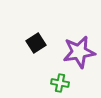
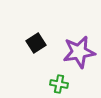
green cross: moved 1 px left, 1 px down
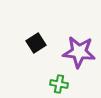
purple star: rotated 16 degrees clockwise
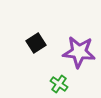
green cross: rotated 24 degrees clockwise
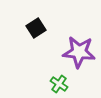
black square: moved 15 px up
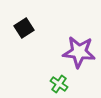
black square: moved 12 px left
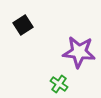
black square: moved 1 px left, 3 px up
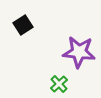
green cross: rotated 12 degrees clockwise
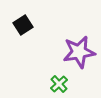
purple star: rotated 16 degrees counterclockwise
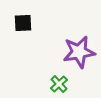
black square: moved 2 px up; rotated 30 degrees clockwise
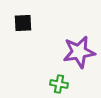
green cross: rotated 36 degrees counterclockwise
